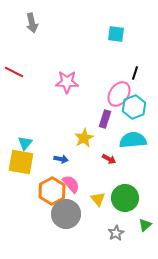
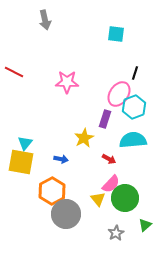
gray arrow: moved 13 px right, 3 px up
pink semicircle: moved 40 px right; rotated 84 degrees clockwise
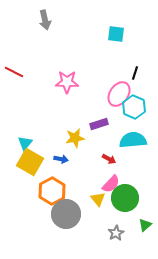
cyan hexagon: rotated 15 degrees counterclockwise
purple rectangle: moved 6 px left, 5 px down; rotated 54 degrees clockwise
yellow star: moved 9 px left; rotated 18 degrees clockwise
yellow square: moved 9 px right; rotated 20 degrees clockwise
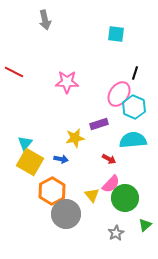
yellow triangle: moved 6 px left, 4 px up
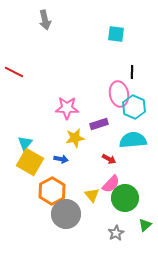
black line: moved 3 px left, 1 px up; rotated 16 degrees counterclockwise
pink star: moved 26 px down
pink ellipse: rotated 45 degrees counterclockwise
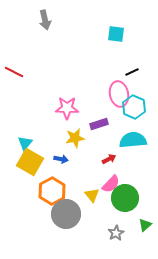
black line: rotated 64 degrees clockwise
red arrow: rotated 56 degrees counterclockwise
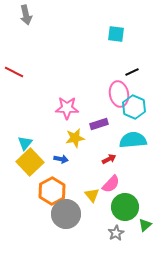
gray arrow: moved 19 px left, 5 px up
yellow square: rotated 16 degrees clockwise
green circle: moved 9 px down
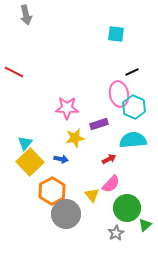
green circle: moved 2 px right, 1 px down
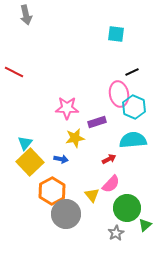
purple rectangle: moved 2 px left, 2 px up
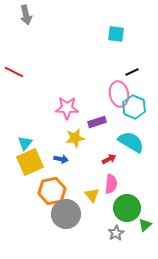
cyan semicircle: moved 2 px left, 2 px down; rotated 36 degrees clockwise
yellow square: rotated 20 degrees clockwise
pink semicircle: rotated 36 degrees counterclockwise
orange hexagon: rotated 16 degrees clockwise
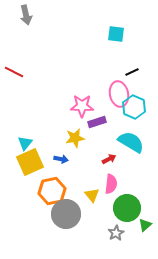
pink star: moved 15 px right, 2 px up
